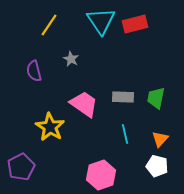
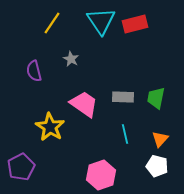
yellow line: moved 3 px right, 2 px up
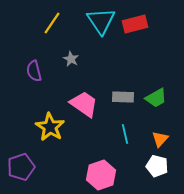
green trapezoid: rotated 130 degrees counterclockwise
purple pentagon: rotated 8 degrees clockwise
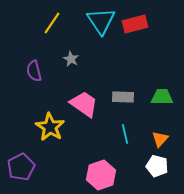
green trapezoid: moved 6 px right, 1 px up; rotated 150 degrees counterclockwise
purple pentagon: rotated 8 degrees counterclockwise
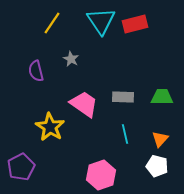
purple semicircle: moved 2 px right
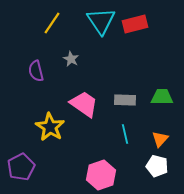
gray rectangle: moved 2 px right, 3 px down
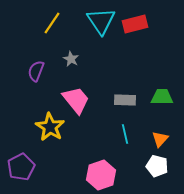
purple semicircle: rotated 35 degrees clockwise
pink trapezoid: moved 8 px left, 4 px up; rotated 16 degrees clockwise
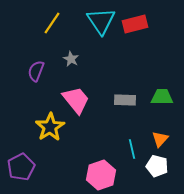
yellow star: rotated 8 degrees clockwise
cyan line: moved 7 px right, 15 px down
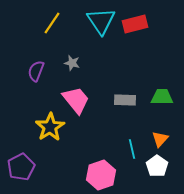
gray star: moved 1 px right, 4 px down; rotated 14 degrees counterclockwise
white pentagon: rotated 20 degrees clockwise
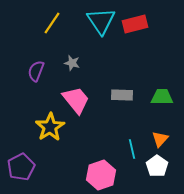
gray rectangle: moved 3 px left, 5 px up
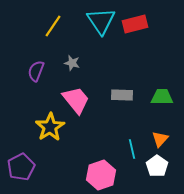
yellow line: moved 1 px right, 3 px down
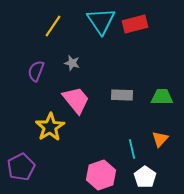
white pentagon: moved 12 px left, 11 px down
